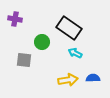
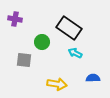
yellow arrow: moved 11 px left, 4 px down; rotated 18 degrees clockwise
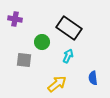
cyan arrow: moved 7 px left, 3 px down; rotated 88 degrees clockwise
blue semicircle: rotated 96 degrees counterclockwise
yellow arrow: rotated 48 degrees counterclockwise
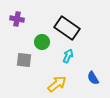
purple cross: moved 2 px right
black rectangle: moved 2 px left
blue semicircle: rotated 24 degrees counterclockwise
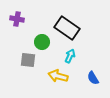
cyan arrow: moved 2 px right
gray square: moved 4 px right
yellow arrow: moved 1 px right, 8 px up; rotated 126 degrees counterclockwise
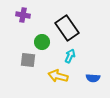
purple cross: moved 6 px right, 4 px up
black rectangle: rotated 20 degrees clockwise
blue semicircle: rotated 56 degrees counterclockwise
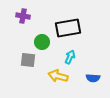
purple cross: moved 1 px down
black rectangle: moved 1 px right; rotated 65 degrees counterclockwise
cyan arrow: moved 1 px down
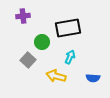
purple cross: rotated 16 degrees counterclockwise
gray square: rotated 35 degrees clockwise
yellow arrow: moved 2 px left
